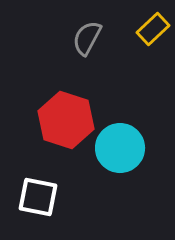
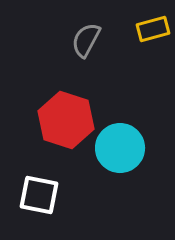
yellow rectangle: rotated 28 degrees clockwise
gray semicircle: moved 1 px left, 2 px down
white square: moved 1 px right, 2 px up
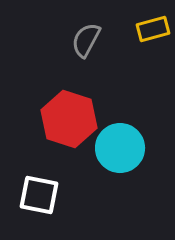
red hexagon: moved 3 px right, 1 px up
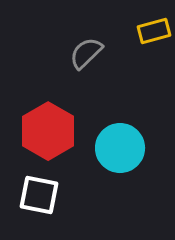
yellow rectangle: moved 1 px right, 2 px down
gray semicircle: moved 13 px down; rotated 18 degrees clockwise
red hexagon: moved 21 px left, 12 px down; rotated 12 degrees clockwise
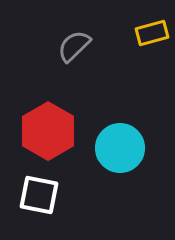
yellow rectangle: moved 2 px left, 2 px down
gray semicircle: moved 12 px left, 7 px up
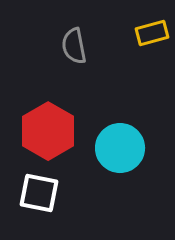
gray semicircle: rotated 57 degrees counterclockwise
white square: moved 2 px up
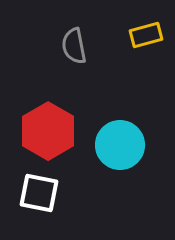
yellow rectangle: moved 6 px left, 2 px down
cyan circle: moved 3 px up
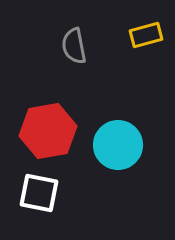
red hexagon: rotated 20 degrees clockwise
cyan circle: moved 2 px left
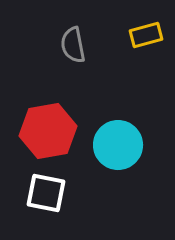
gray semicircle: moved 1 px left, 1 px up
white square: moved 7 px right
